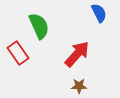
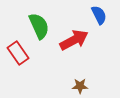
blue semicircle: moved 2 px down
red arrow: moved 3 px left, 14 px up; rotated 20 degrees clockwise
brown star: moved 1 px right
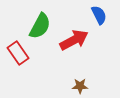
green semicircle: moved 1 px right; rotated 52 degrees clockwise
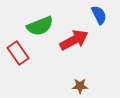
green semicircle: rotated 40 degrees clockwise
